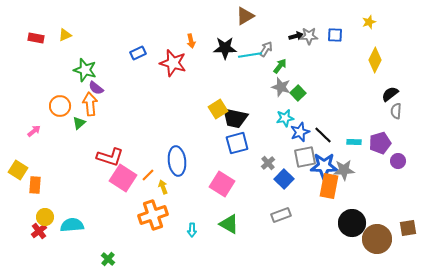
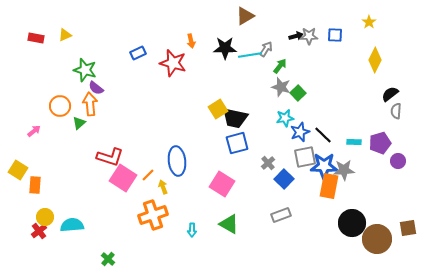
yellow star at (369, 22): rotated 16 degrees counterclockwise
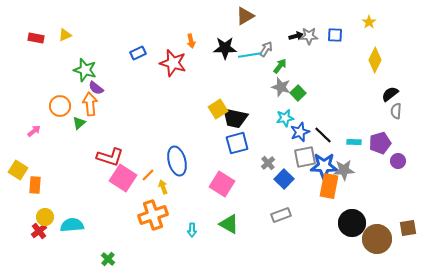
blue ellipse at (177, 161): rotated 8 degrees counterclockwise
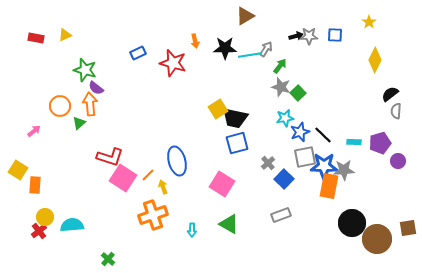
orange arrow at (191, 41): moved 4 px right
